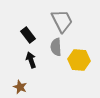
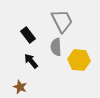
black arrow: moved 1 px down; rotated 21 degrees counterclockwise
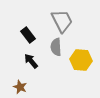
yellow hexagon: moved 2 px right
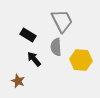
black rectangle: rotated 21 degrees counterclockwise
black arrow: moved 3 px right, 2 px up
brown star: moved 2 px left, 6 px up
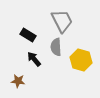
yellow hexagon: rotated 10 degrees clockwise
brown star: rotated 16 degrees counterclockwise
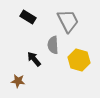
gray trapezoid: moved 6 px right
black rectangle: moved 18 px up
gray semicircle: moved 3 px left, 2 px up
yellow hexagon: moved 2 px left
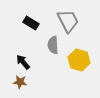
black rectangle: moved 3 px right, 6 px down
black arrow: moved 11 px left, 3 px down
brown star: moved 2 px right, 1 px down
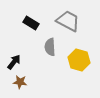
gray trapezoid: rotated 35 degrees counterclockwise
gray semicircle: moved 3 px left, 2 px down
black arrow: moved 9 px left; rotated 77 degrees clockwise
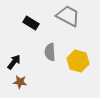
gray trapezoid: moved 5 px up
gray semicircle: moved 5 px down
yellow hexagon: moved 1 px left, 1 px down
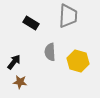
gray trapezoid: rotated 65 degrees clockwise
